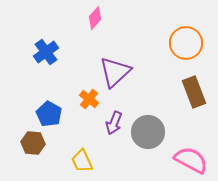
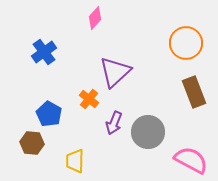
blue cross: moved 2 px left
brown hexagon: moved 1 px left
yellow trapezoid: moved 7 px left; rotated 25 degrees clockwise
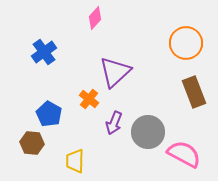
pink semicircle: moved 7 px left, 6 px up
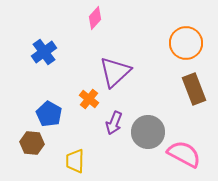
brown rectangle: moved 3 px up
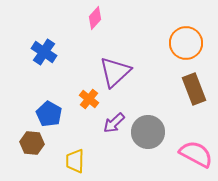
blue cross: rotated 20 degrees counterclockwise
purple arrow: rotated 25 degrees clockwise
pink semicircle: moved 12 px right
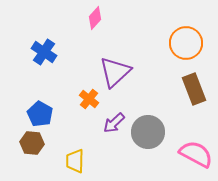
blue pentagon: moved 9 px left
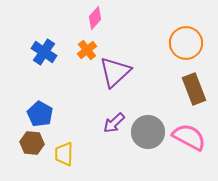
orange cross: moved 2 px left, 49 px up; rotated 12 degrees clockwise
pink semicircle: moved 7 px left, 17 px up
yellow trapezoid: moved 11 px left, 7 px up
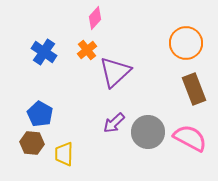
pink semicircle: moved 1 px right, 1 px down
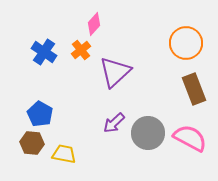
pink diamond: moved 1 px left, 6 px down
orange cross: moved 6 px left
gray circle: moved 1 px down
yellow trapezoid: rotated 100 degrees clockwise
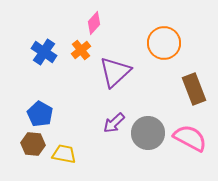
pink diamond: moved 1 px up
orange circle: moved 22 px left
brown hexagon: moved 1 px right, 1 px down
